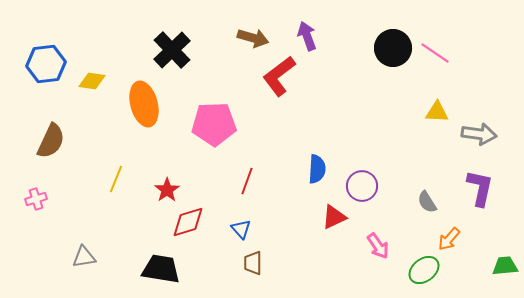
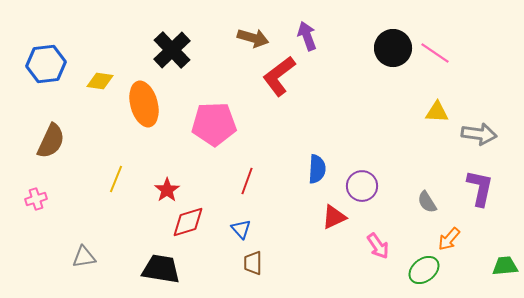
yellow diamond: moved 8 px right
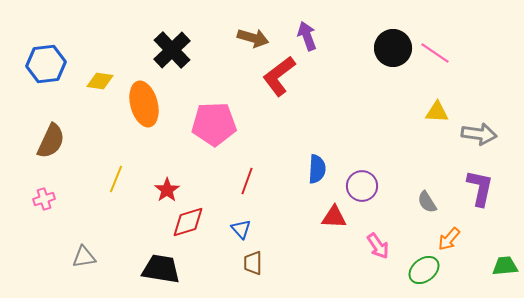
pink cross: moved 8 px right
red triangle: rotated 28 degrees clockwise
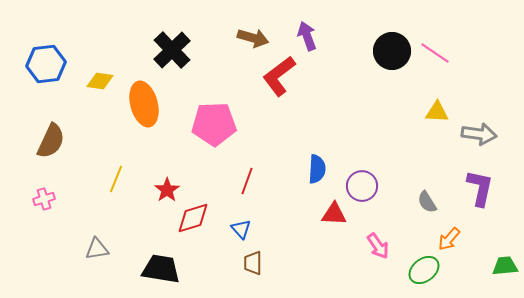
black circle: moved 1 px left, 3 px down
red triangle: moved 3 px up
red diamond: moved 5 px right, 4 px up
gray triangle: moved 13 px right, 8 px up
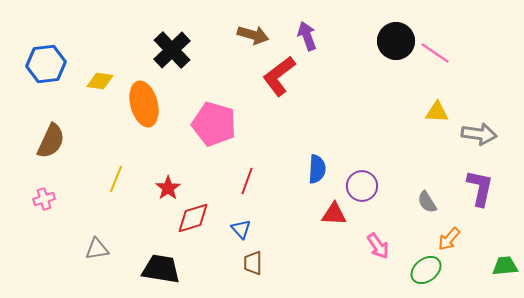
brown arrow: moved 3 px up
black circle: moved 4 px right, 10 px up
pink pentagon: rotated 18 degrees clockwise
red star: moved 1 px right, 2 px up
green ellipse: moved 2 px right
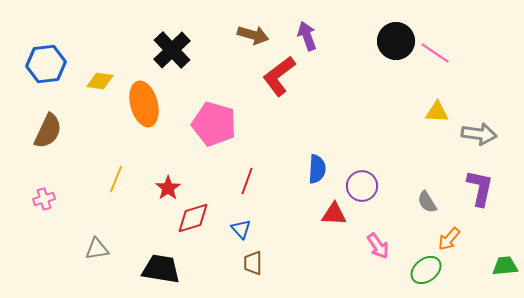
brown semicircle: moved 3 px left, 10 px up
